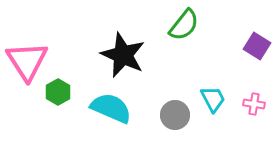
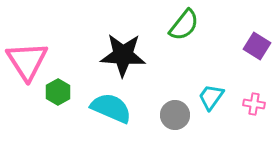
black star: rotated 21 degrees counterclockwise
cyan trapezoid: moved 2 px left, 2 px up; rotated 116 degrees counterclockwise
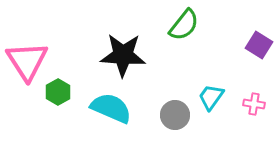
purple square: moved 2 px right, 1 px up
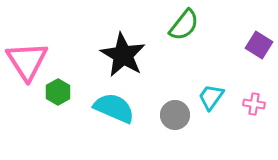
black star: rotated 27 degrees clockwise
cyan semicircle: moved 3 px right
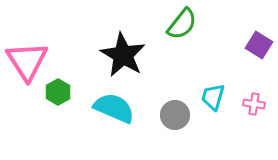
green semicircle: moved 2 px left, 1 px up
cyan trapezoid: moved 2 px right; rotated 20 degrees counterclockwise
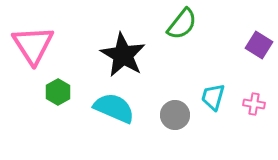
pink triangle: moved 6 px right, 16 px up
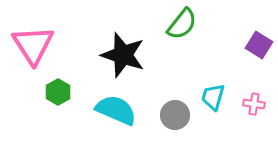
black star: rotated 12 degrees counterclockwise
cyan semicircle: moved 2 px right, 2 px down
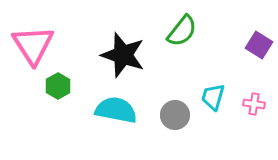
green semicircle: moved 7 px down
green hexagon: moved 6 px up
cyan semicircle: rotated 12 degrees counterclockwise
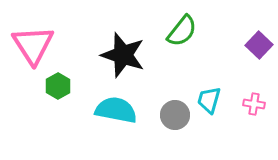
purple square: rotated 12 degrees clockwise
cyan trapezoid: moved 4 px left, 3 px down
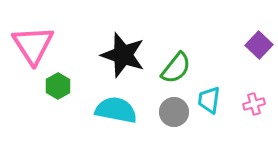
green semicircle: moved 6 px left, 37 px down
cyan trapezoid: rotated 8 degrees counterclockwise
pink cross: rotated 25 degrees counterclockwise
gray circle: moved 1 px left, 3 px up
